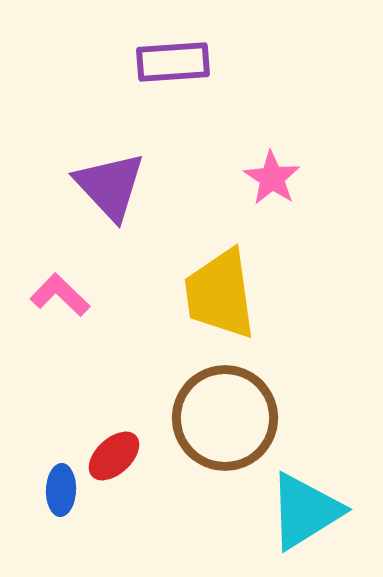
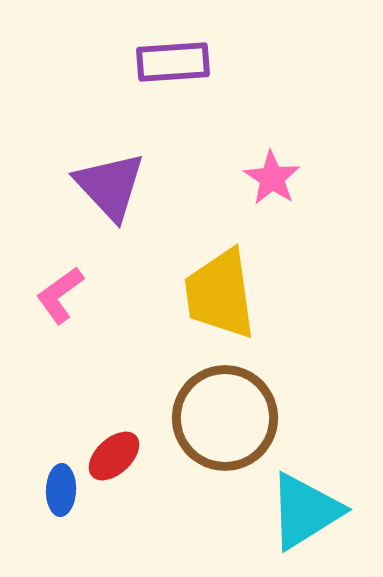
pink L-shape: rotated 80 degrees counterclockwise
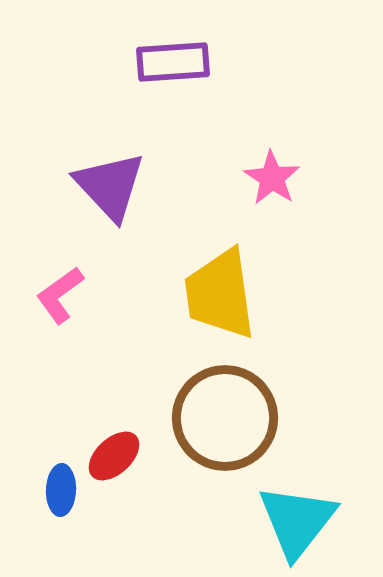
cyan triangle: moved 8 px left, 10 px down; rotated 20 degrees counterclockwise
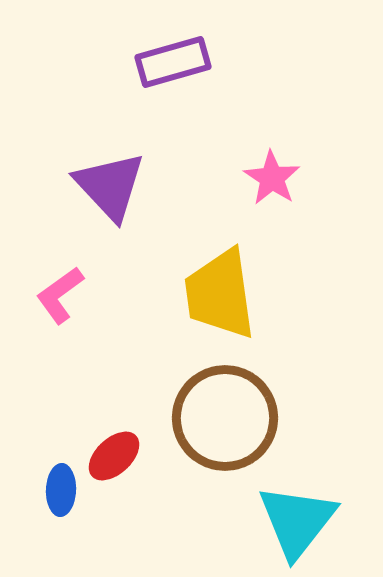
purple rectangle: rotated 12 degrees counterclockwise
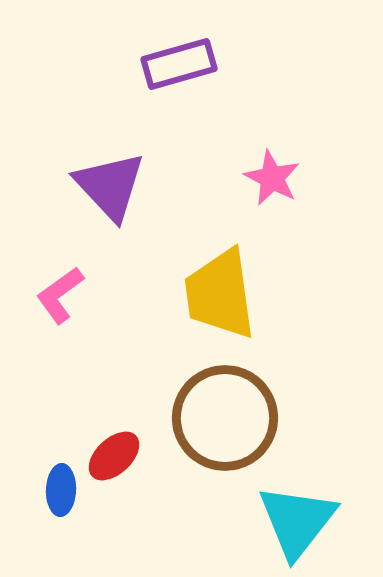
purple rectangle: moved 6 px right, 2 px down
pink star: rotated 6 degrees counterclockwise
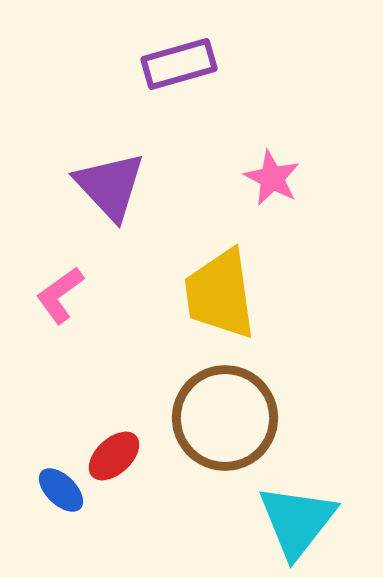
blue ellipse: rotated 48 degrees counterclockwise
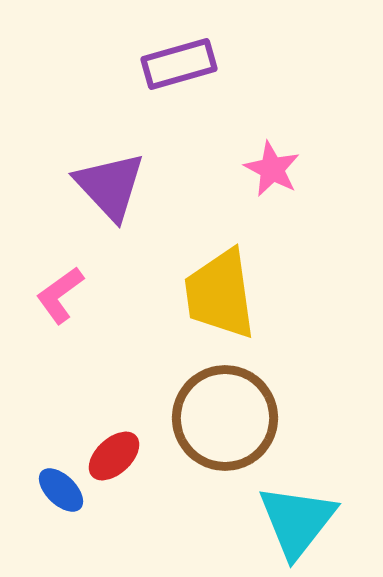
pink star: moved 9 px up
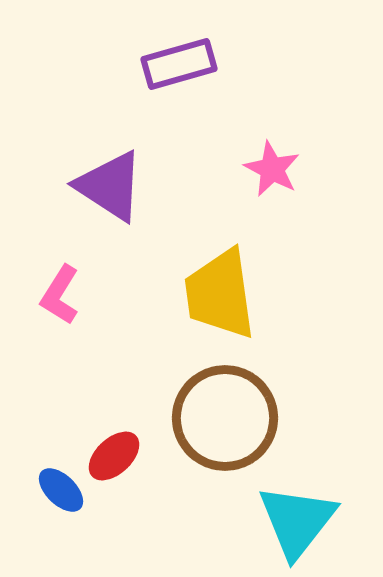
purple triangle: rotated 14 degrees counterclockwise
pink L-shape: rotated 22 degrees counterclockwise
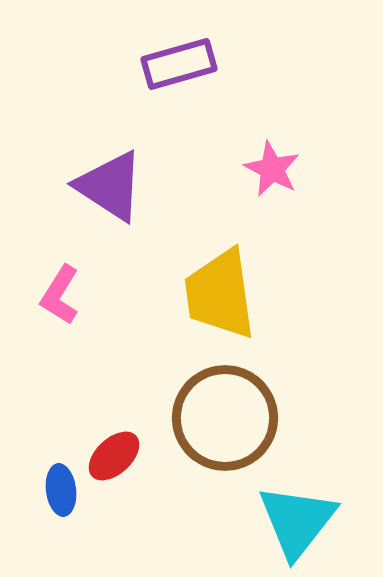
blue ellipse: rotated 39 degrees clockwise
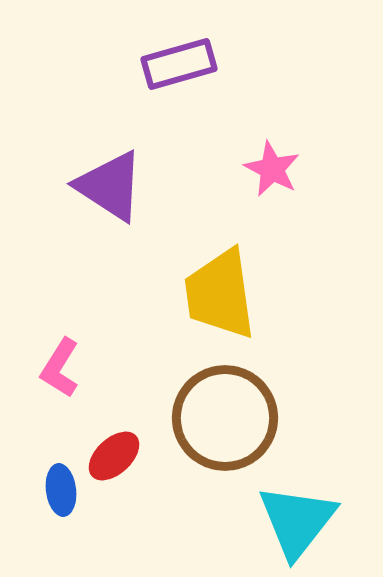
pink L-shape: moved 73 px down
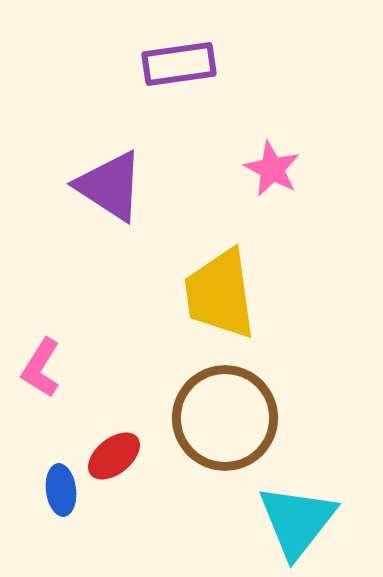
purple rectangle: rotated 8 degrees clockwise
pink L-shape: moved 19 px left
red ellipse: rotated 4 degrees clockwise
